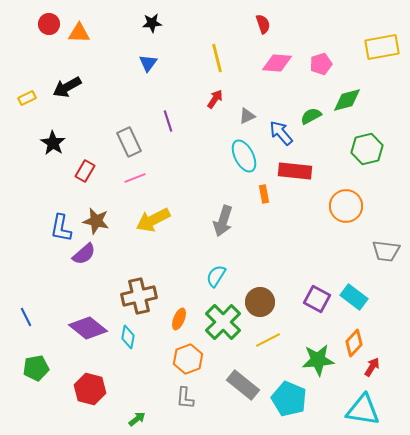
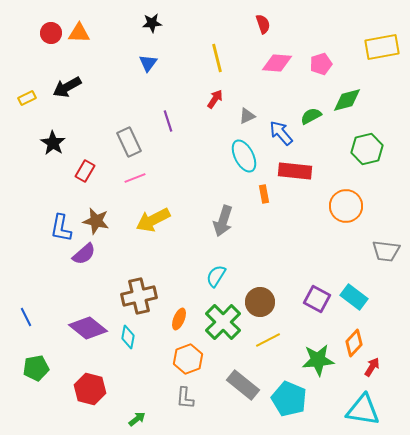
red circle at (49, 24): moved 2 px right, 9 px down
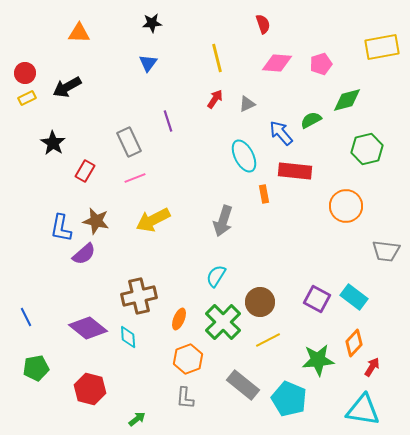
red circle at (51, 33): moved 26 px left, 40 px down
gray triangle at (247, 116): moved 12 px up
green semicircle at (311, 116): moved 4 px down
cyan diamond at (128, 337): rotated 15 degrees counterclockwise
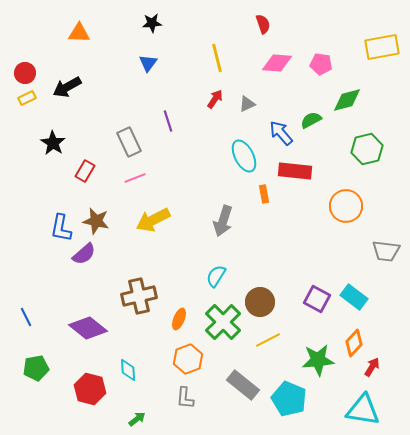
pink pentagon at (321, 64): rotated 25 degrees clockwise
cyan diamond at (128, 337): moved 33 px down
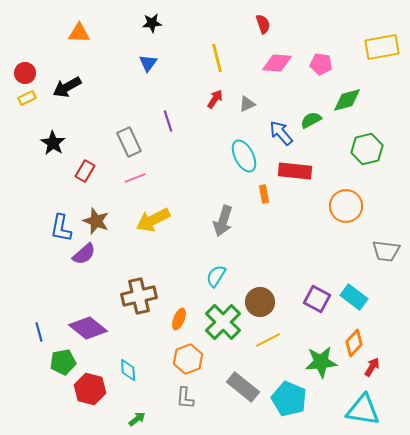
brown star at (96, 221): rotated 8 degrees clockwise
blue line at (26, 317): moved 13 px right, 15 px down; rotated 12 degrees clockwise
green star at (318, 360): moved 3 px right, 2 px down
green pentagon at (36, 368): moved 27 px right, 6 px up
gray rectangle at (243, 385): moved 2 px down
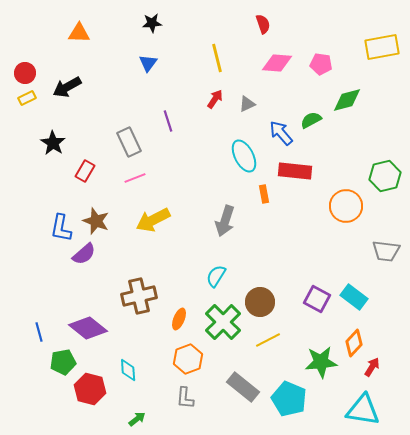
green hexagon at (367, 149): moved 18 px right, 27 px down
gray arrow at (223, 221): moved 2 px right
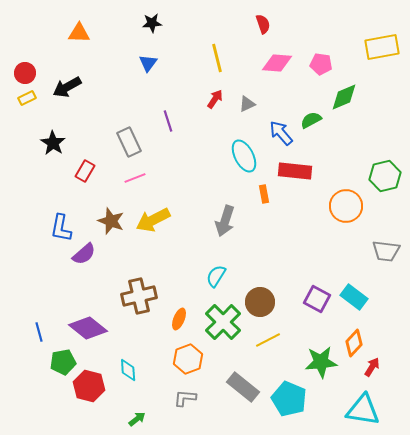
green diamond at (347, 100): moved 3 px left, 3 px up; rotated 8 degrees counterclockwise
brown star at (96, 221): moved 15 px right
red hexagon at (90, 389): moved 1 px left, 3 px up
gray L-shape at (185, 398): rotated 90 degrees clockwise
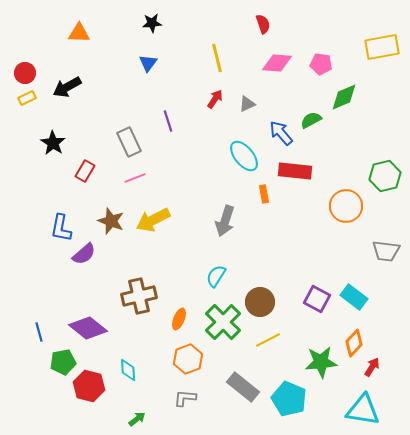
cyan ellipse at (244, 156): rotated 12 degrees counterclockwise
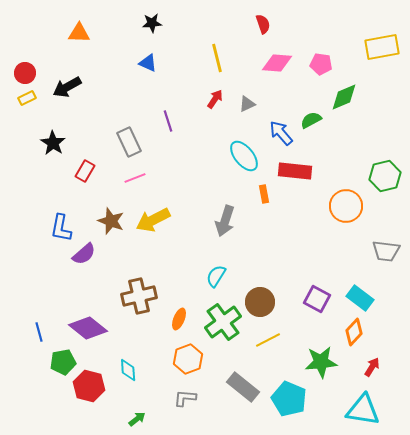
blue triangle at (148, 63): rotated 42 degrees counterclockwise
cyan rectangle at (354, 297): moved 6 px right, 1 px down
green cross at (223, 322): rotated 9 degrees clockwise
orange diamond at (354, 343): moved 11 px up
